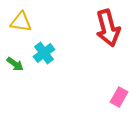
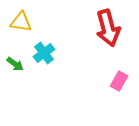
pink rectangle: moved 16 px up
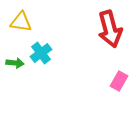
red arrow: moved 2 px right, 1 px down
cyan cross: moved 3 px left
green arrow: moved 1 px up; rotated 30 degrees counterclockwise
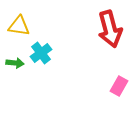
yellow triangle: moved 2 px left, 4 px down
pink rectangle: moved 5 px down
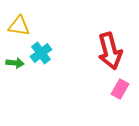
red arrow: moved 22 px down
pink rectangle: moved 1 px right, 3 px down
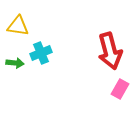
yellow triangle: moved 1 px left
cyan cross: rotated 15 degrees clockwise
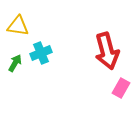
red arrow: moved 3 px left
green arrow: rotated 66 degrees counterclockwise
pink rectangle: moved 1 px right, 1 px up
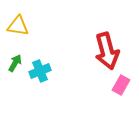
cyan cross: moved 1 px left, 18 px down
pink rectangle: moved 3 px up
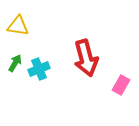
red arrow: moved 21 px left, 7 px down
cyan cross: moved 1 px left, 2 px up
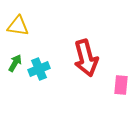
pink rectangle: rotated 24 degrees counterclockwise
